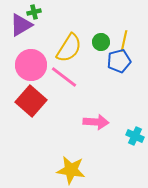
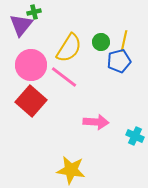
purple triangle: rotated 20 degrees counterclockwise
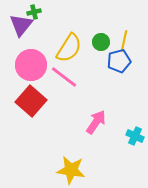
pink arrow: rotated 60 degrees counterclockwise
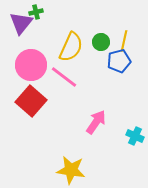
green cross: moved 2 px right
purple triangle: moved 2 px up
yellow semicircle: moved 2 px right, 1 px up; rotated 8 degrees counterclockwise
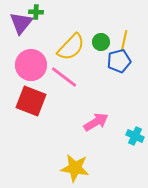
green cross: rotated 16 degrees clockwise
yellow semicircle: rotated 20 degrees clockwise
red square: rotated 20 degrees counterclockwise
pink arrow: rotated 25 degrees clockwise
yellow star: moved 4 px right, 2 px up
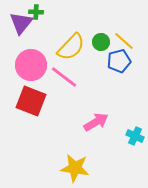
yellow line: rotated 60 degrees counterclockwise
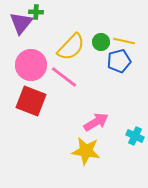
yellow line: rotated 30 degrees counterclockwise
yellow star: moved 11 px right, 17 px up
